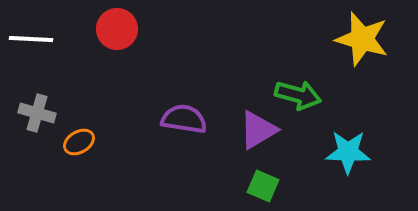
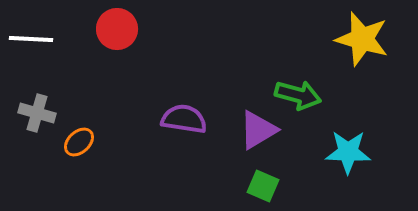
orange ellipse: rotated 12 degrees counterclockwise
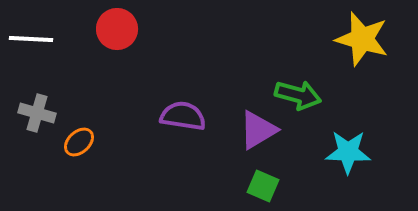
purple semicircle: moved 1 px left, 3 px up
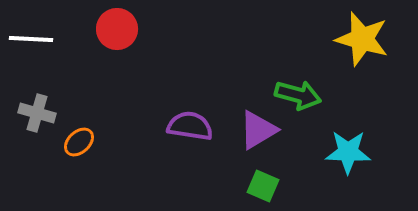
purple semicircle: moved 7 px right, 10 px down
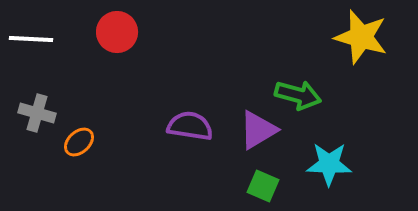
red circle: moved 3 px down
yellow star: moved 1 px left, 2 px up
cyan star: moved 19 px left, 12 px down
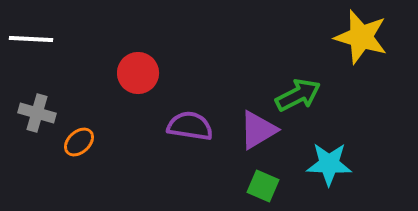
red circle: moved 21 px right, 41 px down
green arrow: rotated 42 degrees counterclockwise
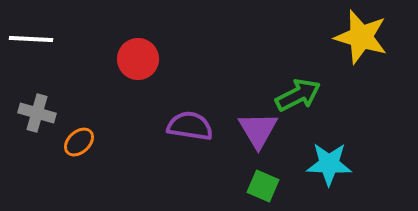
red circle: moved 14 px up
purple triangle: rotated 30 degrees counterclockwise
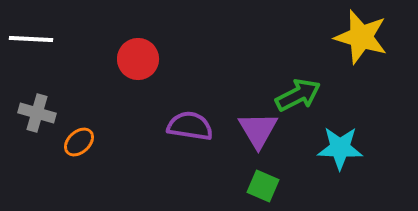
cyan star: moved 11 px right, 16 px up
